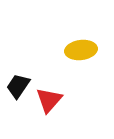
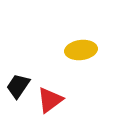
red triangle: moved 1 px right; rotated 12 degrees clockwise
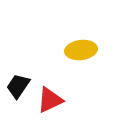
red triangle: rotated 12 degrees clockwise
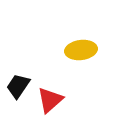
red triangle: rotated 16 degrees counterclockwise
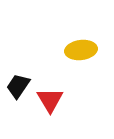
red triangle: rotated 20 degrees counterclockwise
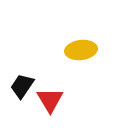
black trapezoid: moved 4 px right
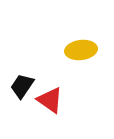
red triangle: rotated 24 degrees counterclockwise
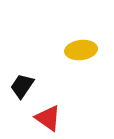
red triangle: moved 2 px left, 18 px down
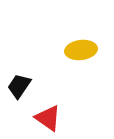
black trapezoid: moved 3 px left
